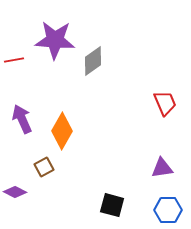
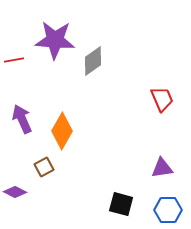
red trapezoid: moved 3 px left, 4 px up
black square: moved 9 px right, 1 px up
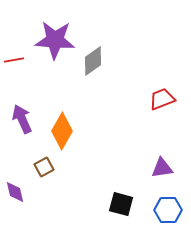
red trapezoid: rotated 88 degrees counterclockwise
purple diamond: rotated 50 degrees clockwise
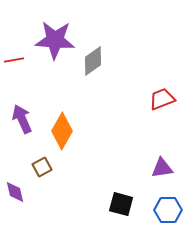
brown square: moved 2 px left
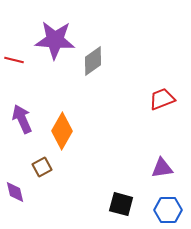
red line: rotated 24 degrees clockwise
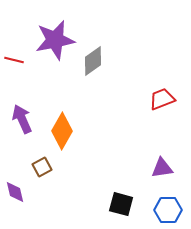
purple star: rotated 15 degrees counterclockwise
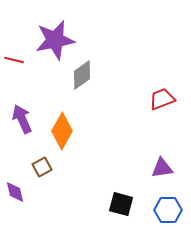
gray diamond: moved 11 px left, 14 px down
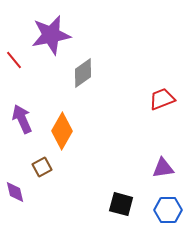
purple star: moved 4 px left, 5 px up
red line: rotated 36 degrees clockwise
gray diamond: moved 1 px right, 2 px up
purple triangle: moved 1 px right
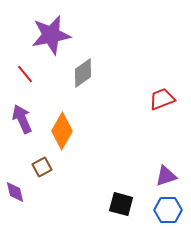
red line: moved 11 px right, 14 px down
purple triangle: moved 3 px right, 8 px down; rotated 10 degrees counterclockwise
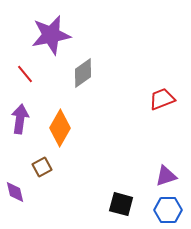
purple arrow: moved 2 px left; rotated 32 degrees clockwise
orange diamond: moved 2 px left, 3 px up
